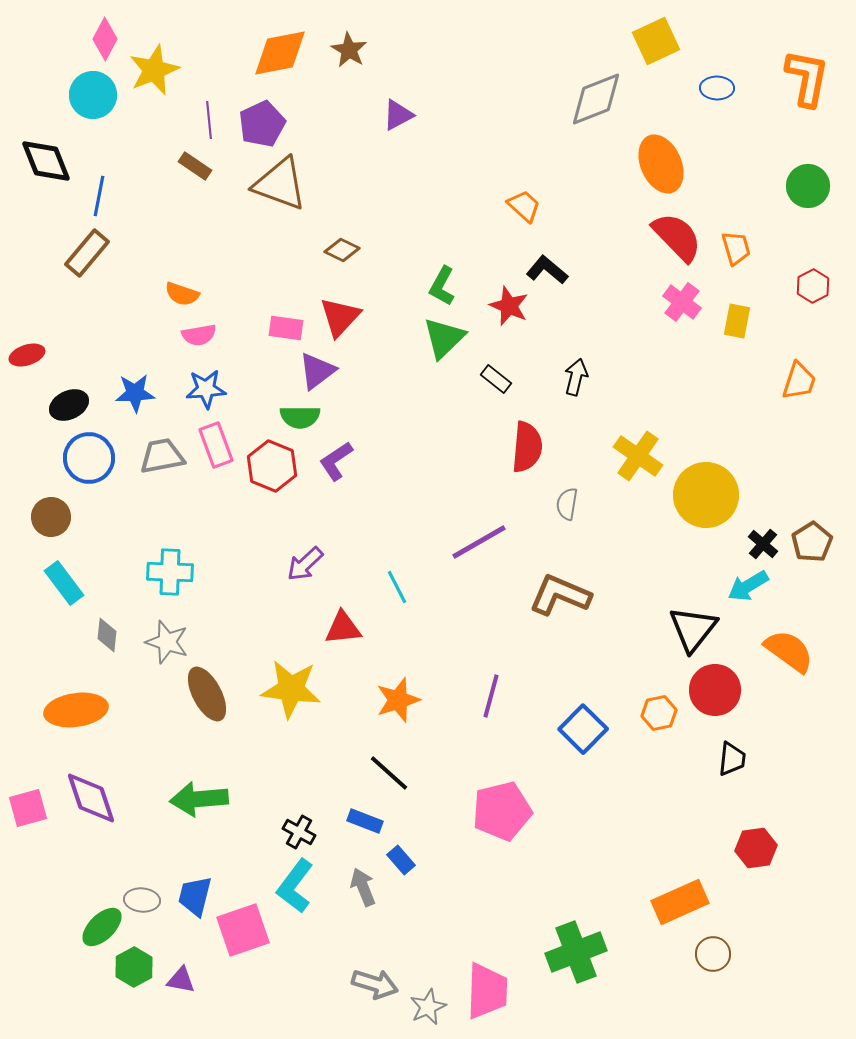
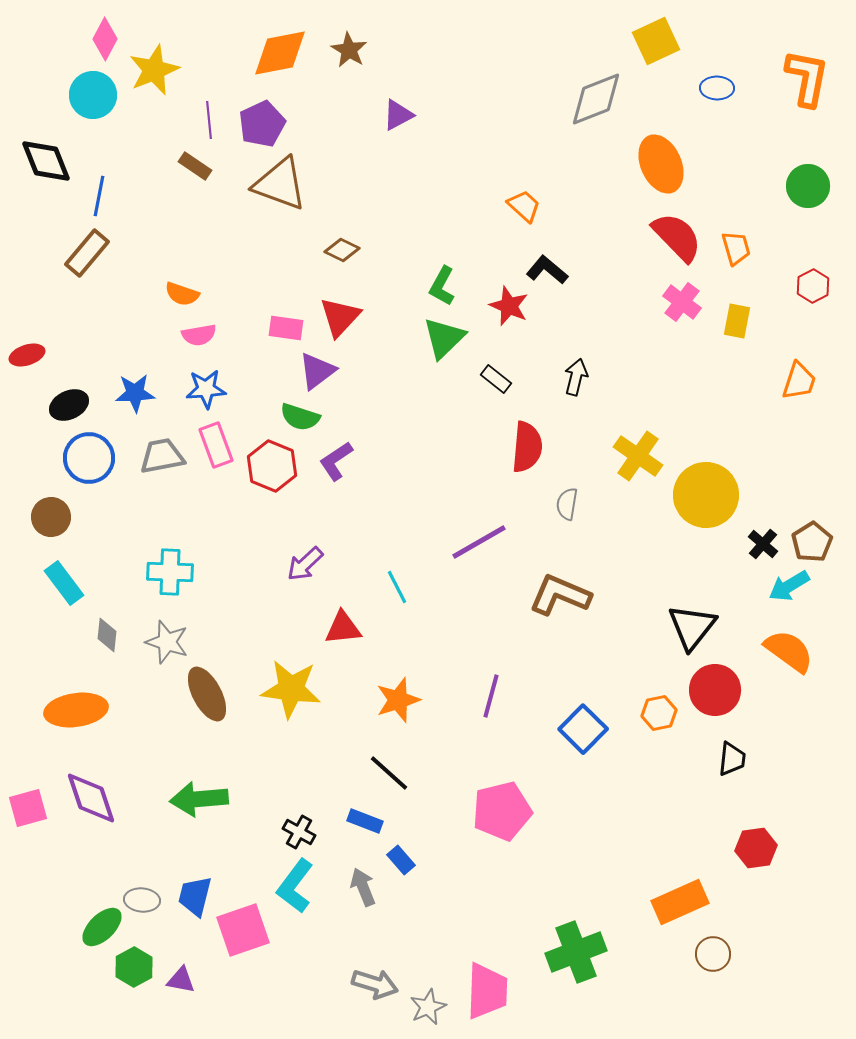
green semicircle at (300, 417): rotated 18 degrees clockwise
cyan arrow at (748, 586): moved 41 px right
black triangle at (693, 629): moved 1 px left, 2 px up
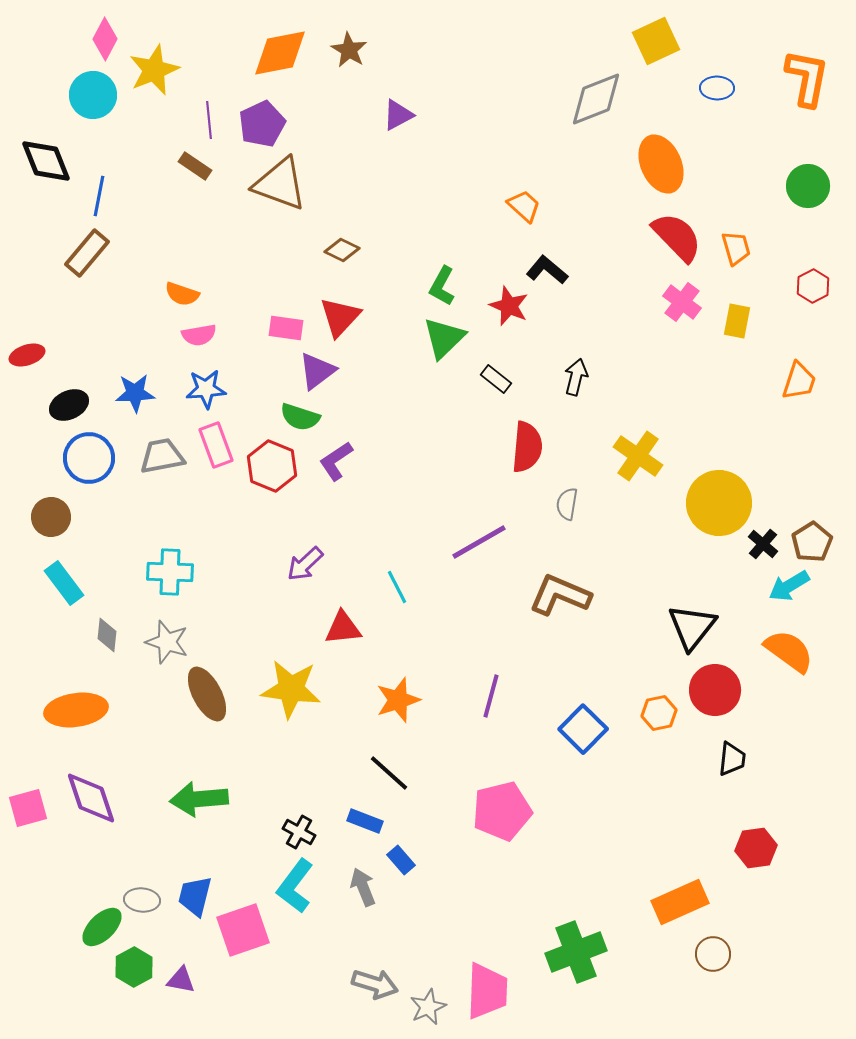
yellow circle at (706, 495): moved 13 px right, 8 px down
